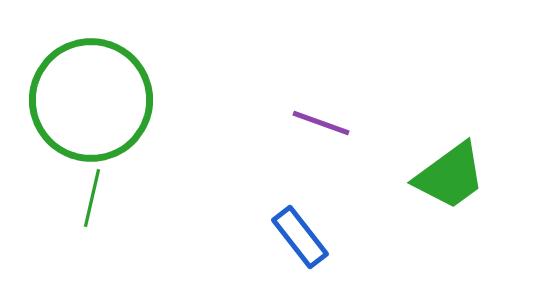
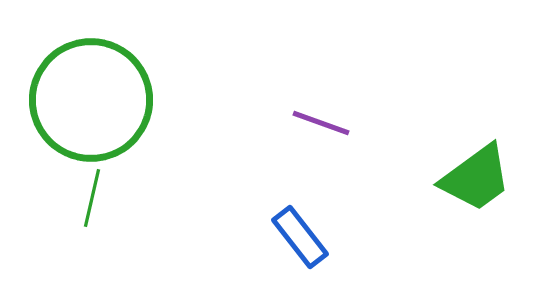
green trapezoid: moved 26 px right, 2 px down
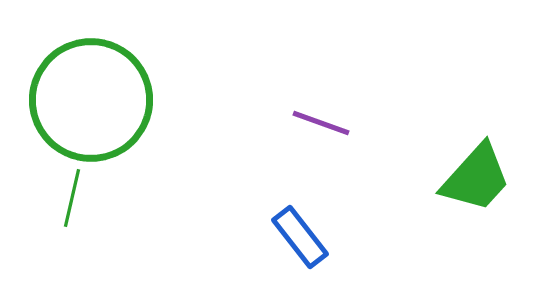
green trapezoid: rotated 12 degrees counterclockwise
green line: moved 20 px left
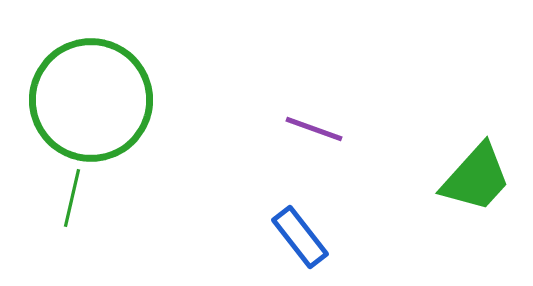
purple line: moved 7 px left, 6 px down
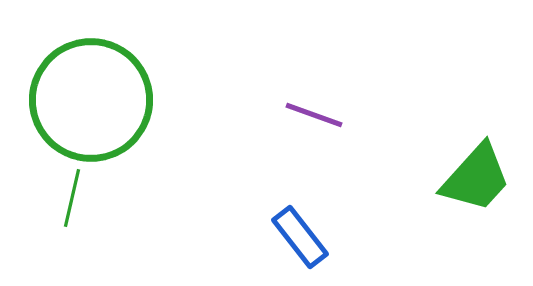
purple line: moved 14 px up
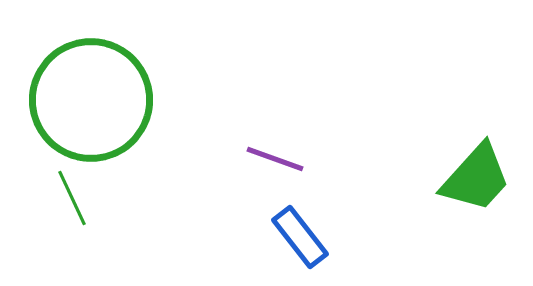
purple line: moved 39 px left, 44 px down
green line: rotated 38 degrees counterclockwise
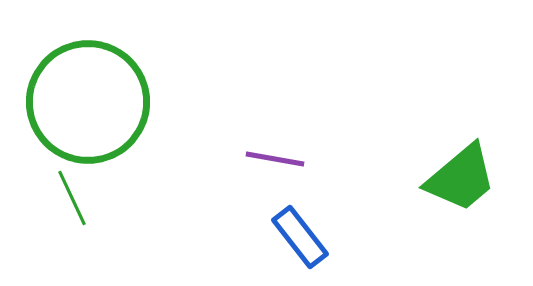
green circle: moved 3 px left, 2 px down
purple line: rotated 10 degrees counterclockwise
green trapezoid: moved 15 px left; rotated 8 degrees clockwise
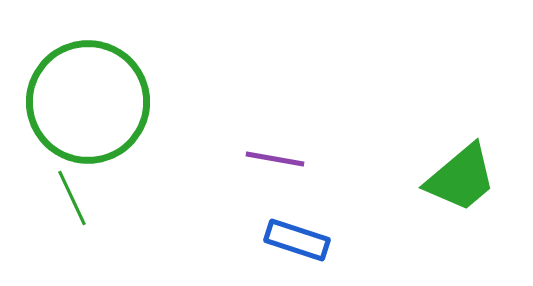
blue rectangle: moved 3 px left, 3 px down; rotated 34 degrees counterclockwise
